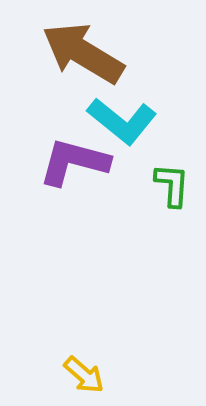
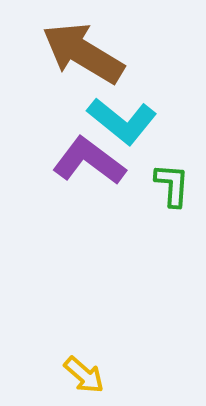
purple L-shape: moved 15 px right, 1 px up; rotated 22 degrees clockwise
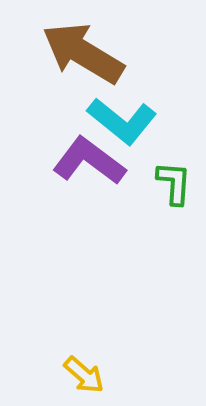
green L-shape: moved 2 px right, 2 px up
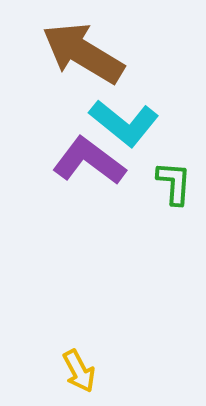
cyan L-shape: moved 2 px right, 2 px down
yellow arrow: moved 5 px left, 4 px up; rotated 21 degrees clockwise
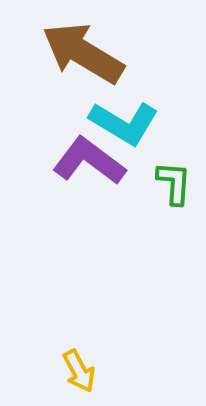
cyan L-shape: rotated 8 degrees counterclockwise
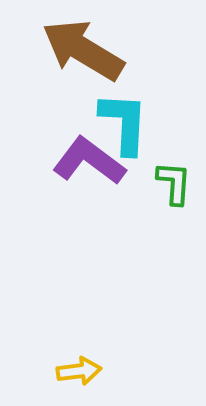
brown arrow: moved 3 px up
cyan L-shape: rotated 118 degrees counterclockwise
yellow arrow: rotated 69 degrees counterclockwise
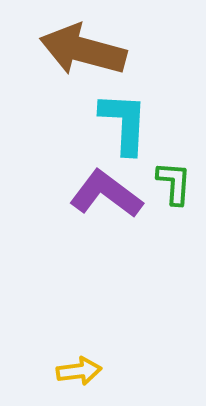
brown arrow: rotated 16 degrees counterclockwise
purple L-shape: moved 17 px right, 33 px down
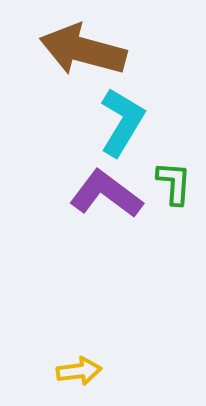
cyan L-shape: moved 2 px left, 1 px up; rotated 28 degrees clockwise
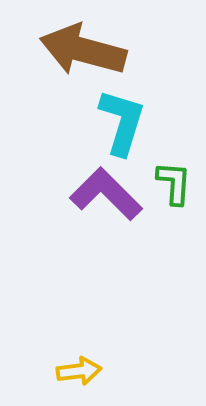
cyan L-shape: rotated 14 degrees counterclockwise
purple L-shape: rotated 8 degrees clockwise
